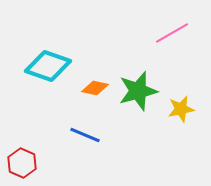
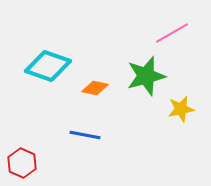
green star: moved 8 px right, 15 px up
blue line: rotated 12 degrees counterclockwise
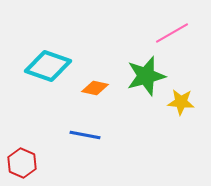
yellow star: moved 7 px up; rotated 16 degrees clockwise
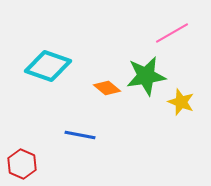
green star: rotated 6 degrees clockwise
orange diamond: moved 12 px right; rotated 28 degrees clockwise
yellow star: rotated 16 degrees clockwise
blue line: moved 5 px left
red hexagon: moved 1 px down
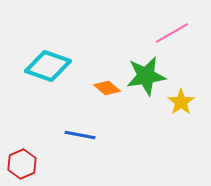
yellow star: rotated 16 degrees clockwise
red hexagon: rotated 12 degrees clockwise
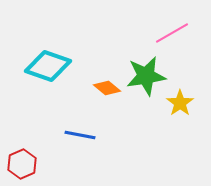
yellow star: moved 1 px left, 1 px down
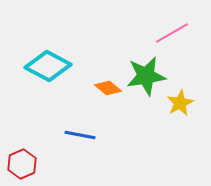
cyan diamond: rotated 9 degrees clockwise
orange diamond: moved 1 px right
yellow star: rotated 8 degrees clockwise
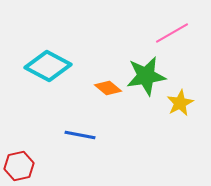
red hexagon: moved 3 px left, 2 px down; rotated 12 degrees clockwise
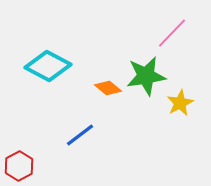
pink line: rotated 16 degrees counterclockwise
blue line: rotated 48 degrees counterclockwise
red hexagon: rotated 16 degrees counterclockwise
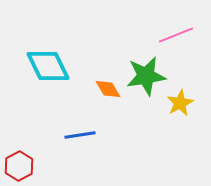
pink line: moved 4 px right, 2 px down; rotated 24 degrees clockwise
cyan diamond: rotated 36 degrees clockwise
orange diamond: moved 1 px down; rotated 20 degrees clockwise
blue line: rotated 28 degrees clockwise
